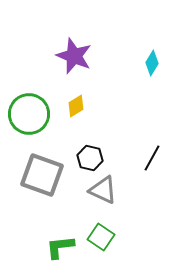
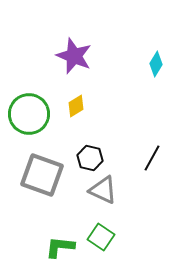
cyan diamond: moved 4 px right, 1 px down
green L-shape: rotated 12 degrees clockwise
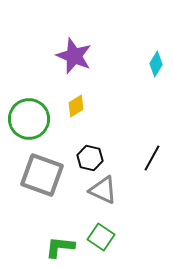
green circle: moved 5 px down
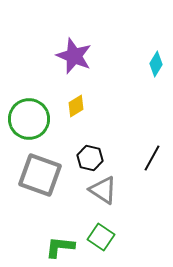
gray square: moved 2 px left
gray triangle: rotated 8 degrees clockwise
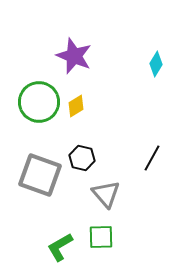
green circle: moved 10 px right, 17 px up
black hexagon: moved 8 px left
gray triangle: moved 3 px right, 4 px down; rotated 16 degrees clockwise
green square: rotated 36 degrees counterclockwise
green L-shape: rotated 36 degrees counterclockwise
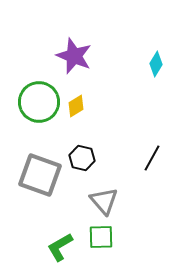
gray triangle: moved 2 px left, 7 px down
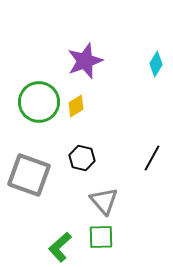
purple star: moved 11 px right, 5 px down; rotated 30 degrees clockwise
gray square: moved 11 px left
green L-shape: rotated 12 degrees counterclockwise
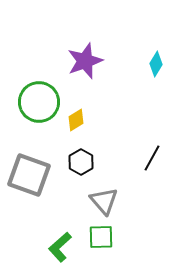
yellow diamond: moved 14 px down
black hexagon: moved 1 px left, 4 px down; rotated 15 degrees clockwise
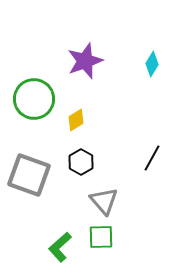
cyan diamond: moved 4 px left
green circle: moved 5 px left, 3 px up
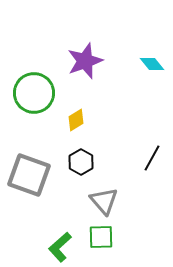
cyan diamond: rotated 70 degrees counterclockwise
green circle: moved 6 px up
